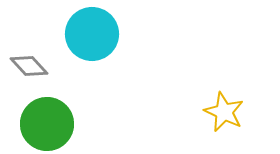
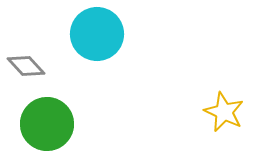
cyan circle: moved 5 px right
gray diamond: moved 3 px left
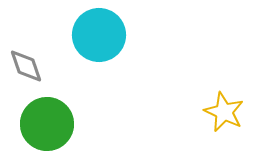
cyan circle: moved 2 px right, 1 px down
gray diamond: rotated 24 degrees clockwise
